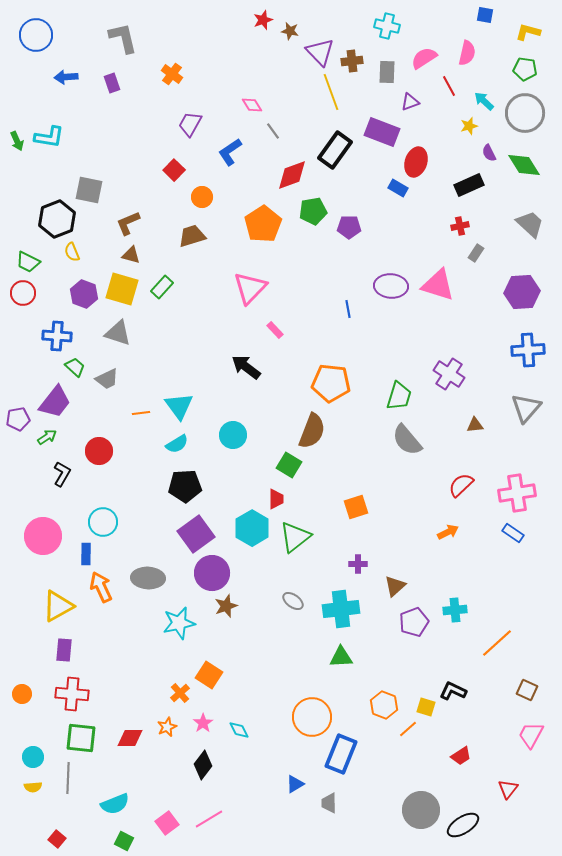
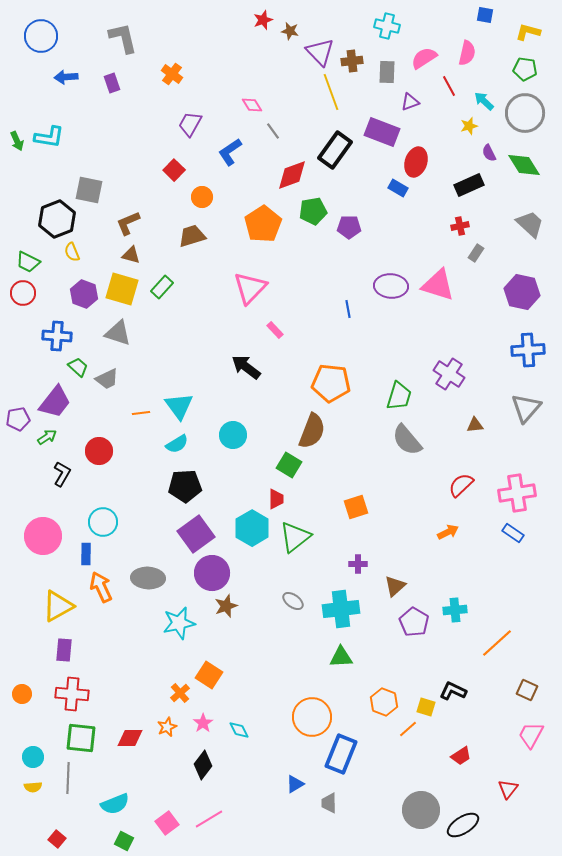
blue circle at (36, 35): moved 5 px right, 1 px down
purple hexagon at (522, 292): rotated 16 degrees clockwise
green trapezoid at (75, 367): moved 3 px right
purple pentagon at (414, 622): rotated 20 degrees counterclockwise
orange hexagon at (384, 705): moved 3 px up
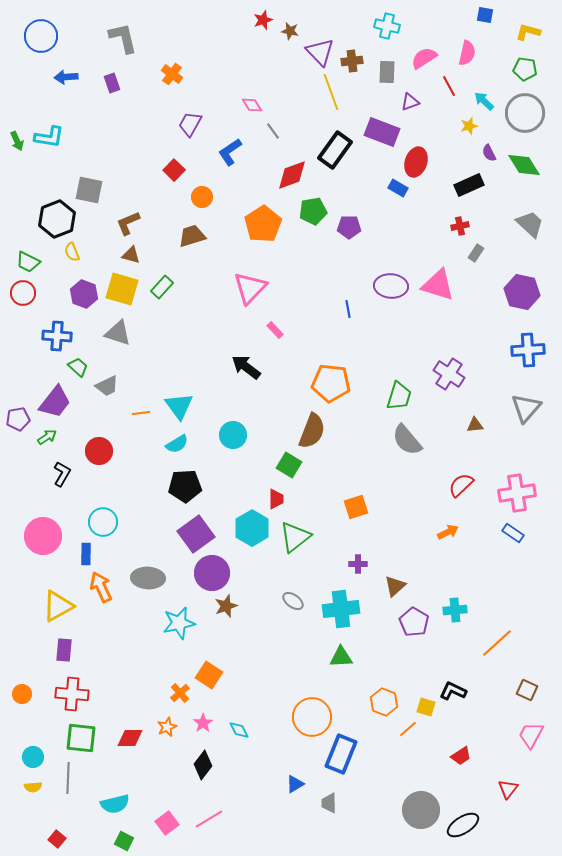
gray trapezoid at (107, 379): moved 7 px down
cyan semicircle at (115, 804): rotated 8 degrees clockwise
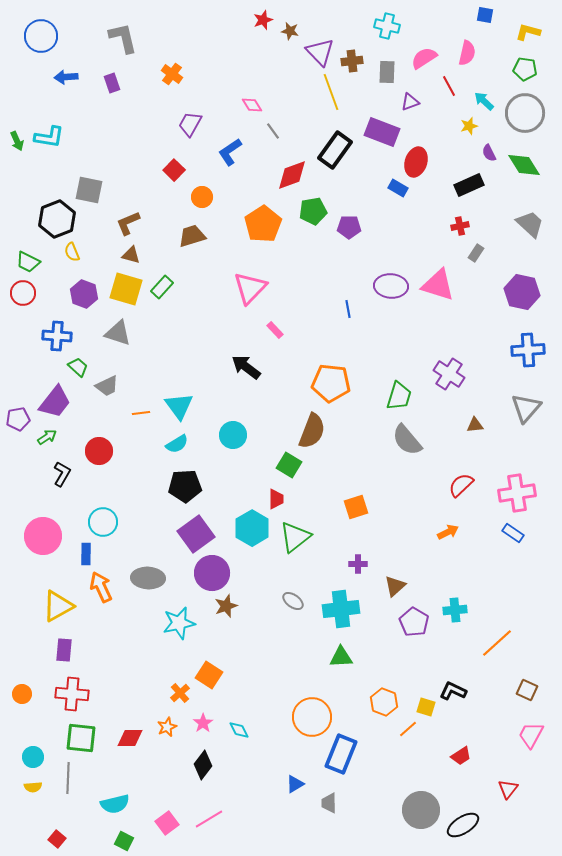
yellow square at (122, 289): moved 4 px right
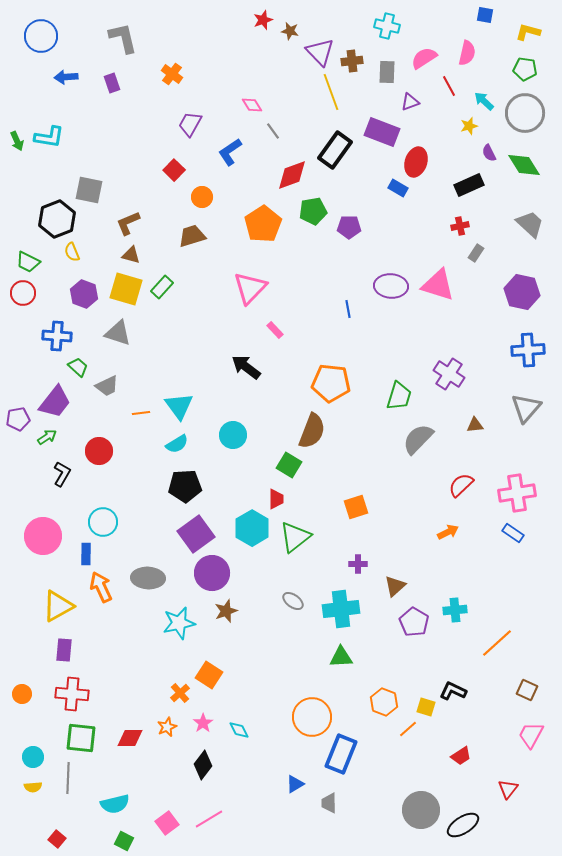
gray semicircle at (407, 440): moved 11 px right, 1 px up; rotated 84 degrees clockwise
brown star at (226, 606): moved 5 px down
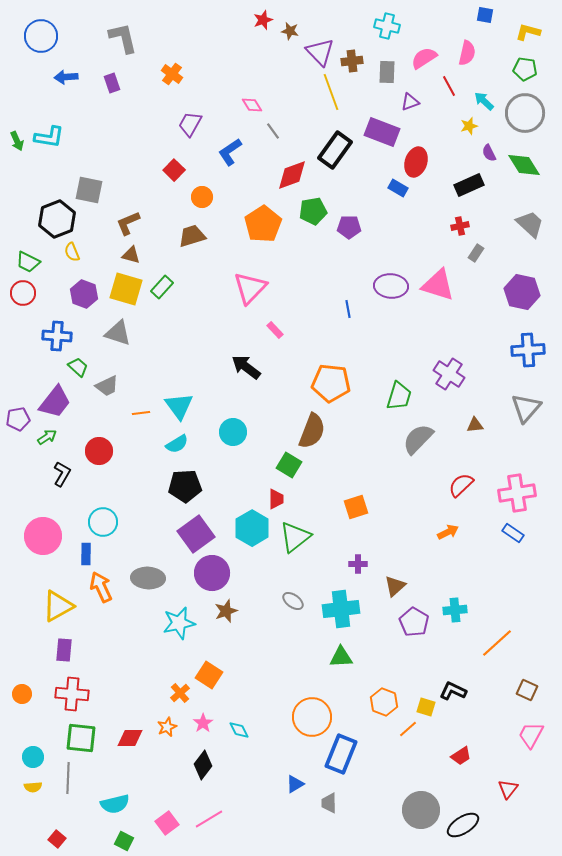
cyan circle at (233, 435): moved 3 px up
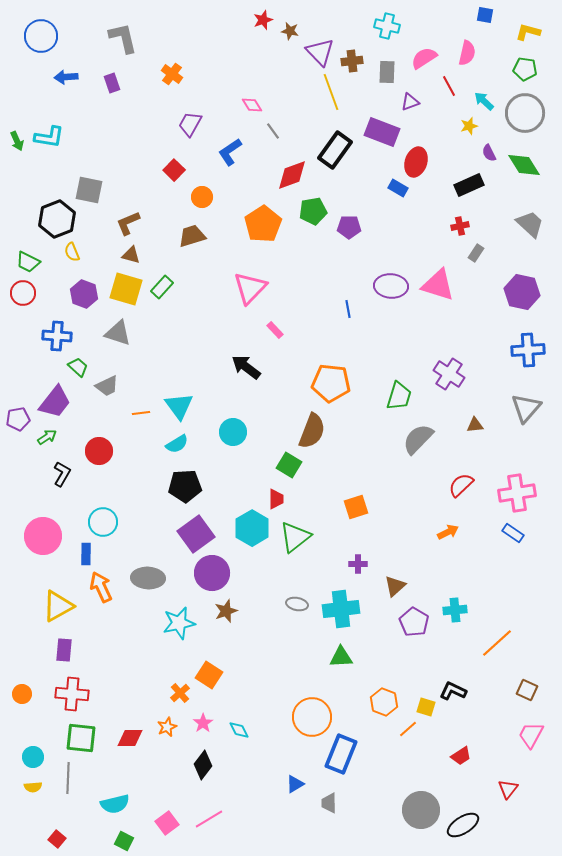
gray ellipse at (293, 601): moved 4 px right, 3 px down; rotated 25 degrees counterclockwise
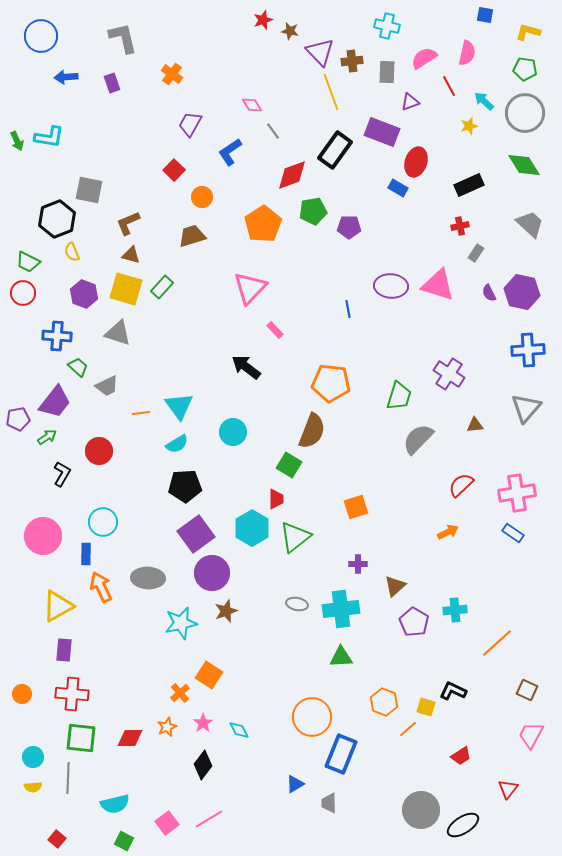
purple semicircle at (489, 153): moved 140 px down
cyan star at (179, 623): moved 2 px right
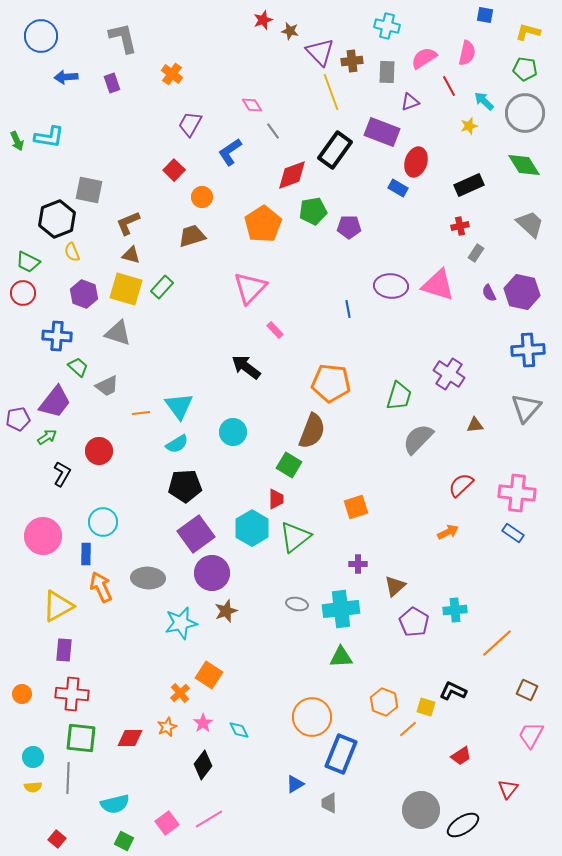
pink cross at (517, 493): rotated 15 degrees clockwise
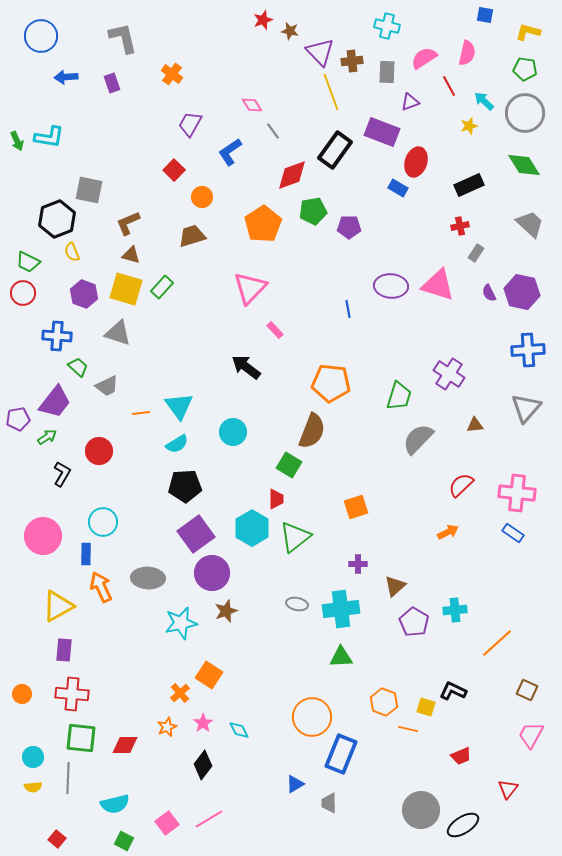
orange line at (408, 729): rotated 54 degrees clockwise
red diamond at (130, 738): moved 5 px left, 7 px down
red trapezoid at (461, 756): rotated 10 degrees clockwise
